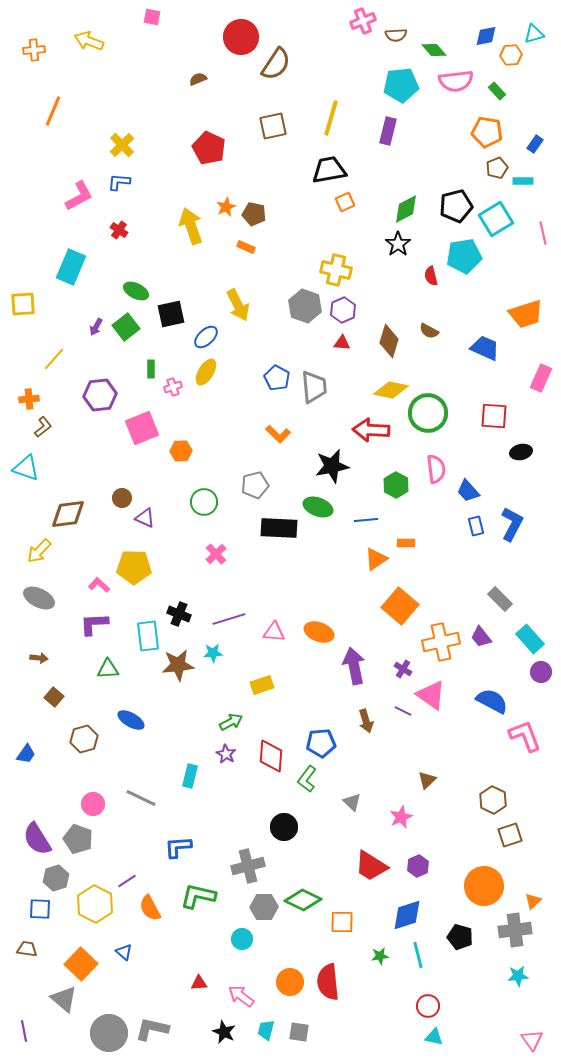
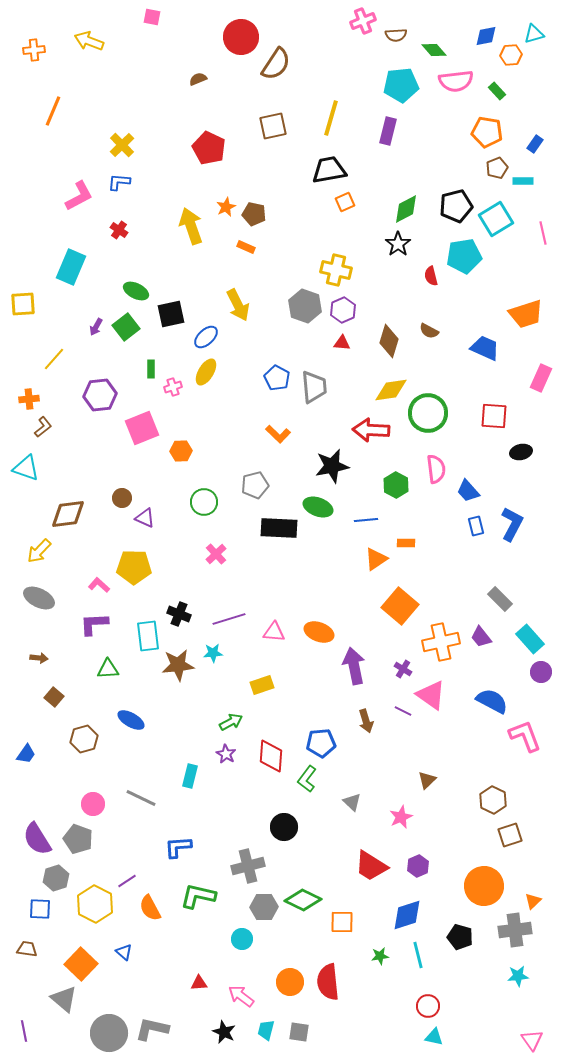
yellow diamond at (391, 390): rotated 20 degrees counterclockwise
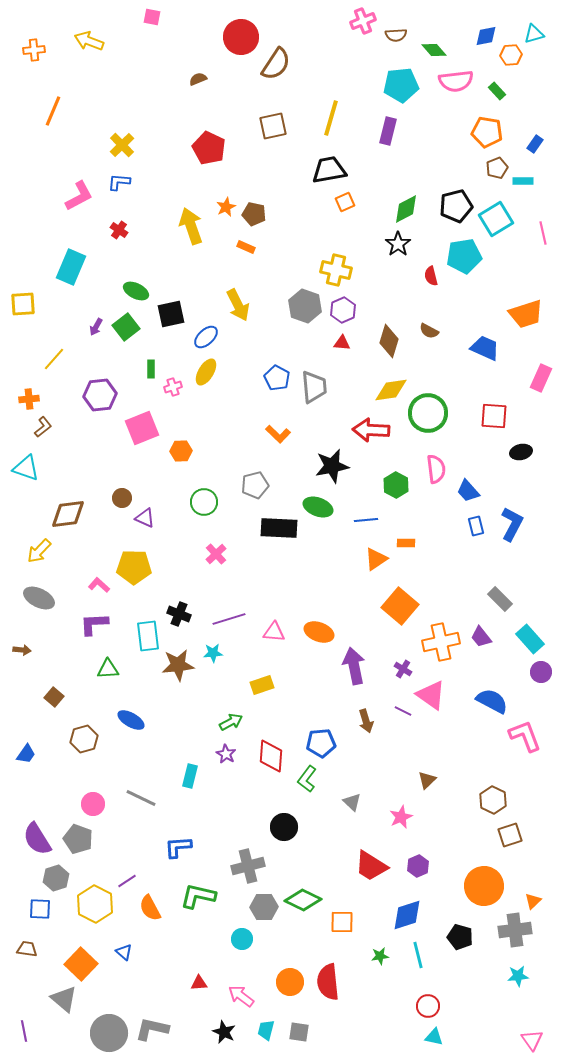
brown arrow at (39, 658): moved 17 px left, 8 px up
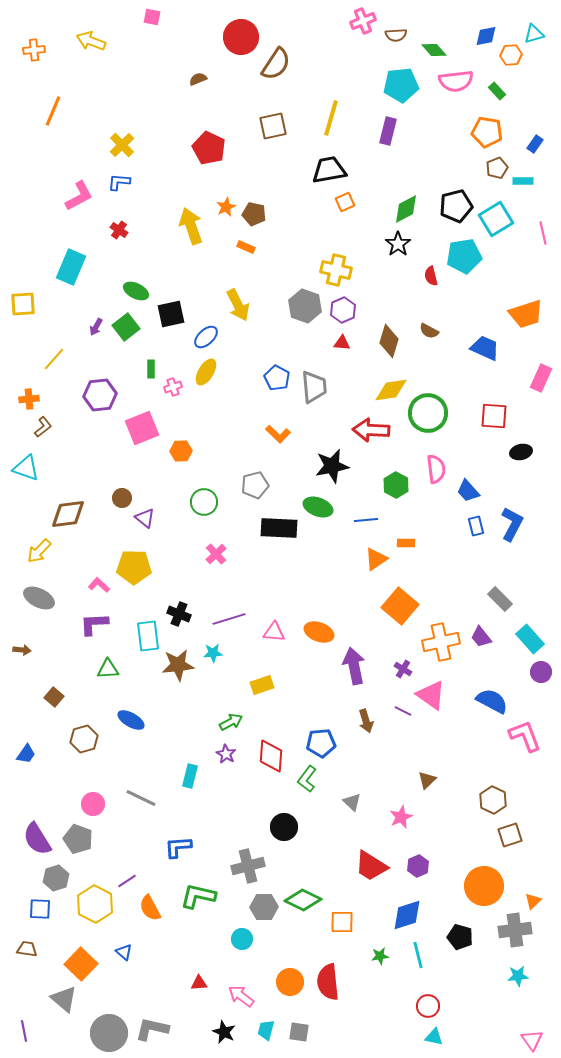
yellow arrow at (89, 41): moved 2 px right
purple triangle at (145, 518): rotated 15 degrees clockwise
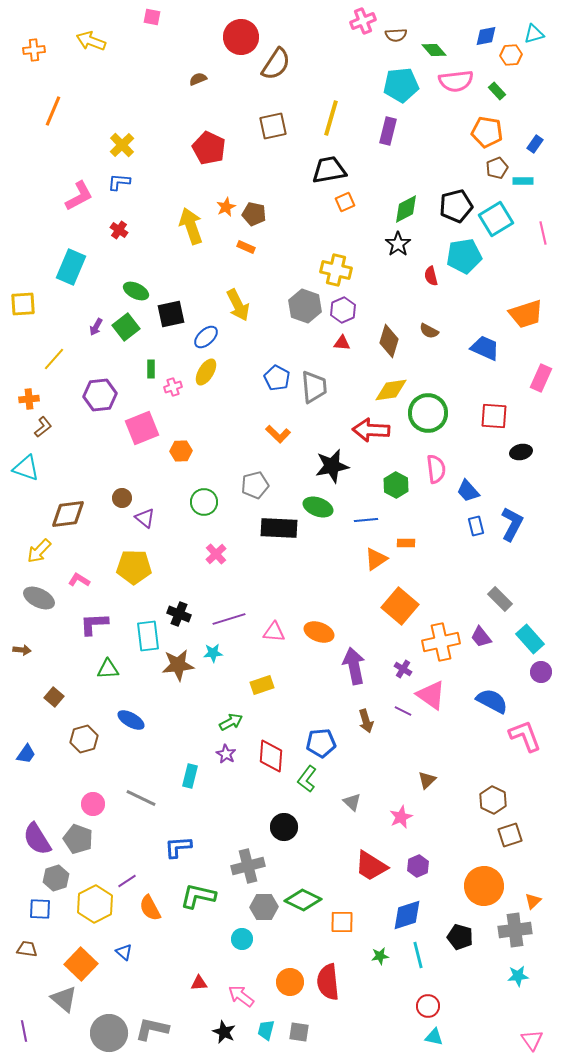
pink L-shape at (99, 585): moved 20 px left, 5 px up; rotated 10 degrees counterclockwise
yellow hexagon at (95, 904): rotated 6 degrees clockwise
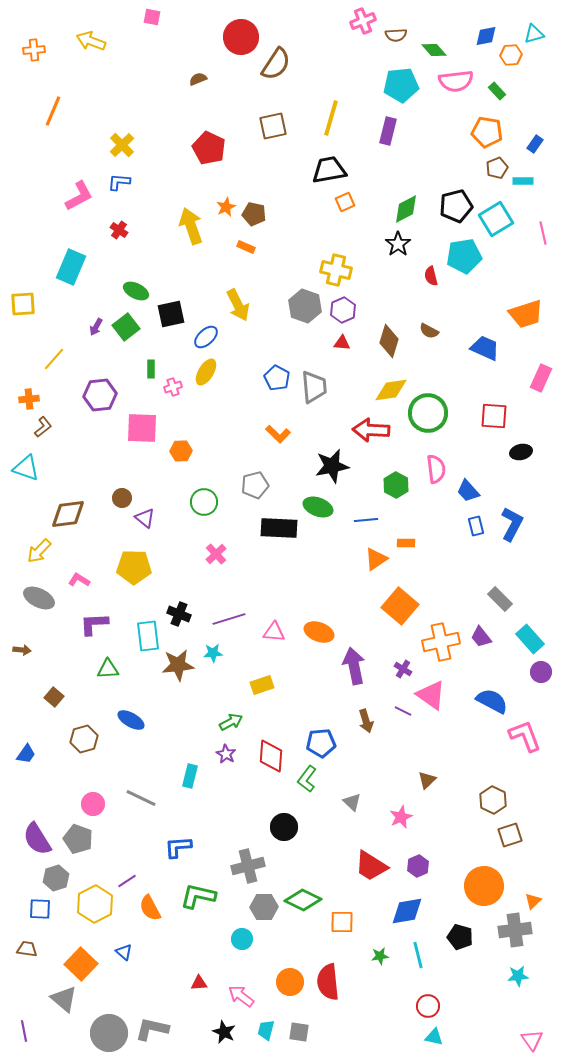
pink square at (142, 428): rotated 24 degrees clockwise
blue diamond at (407, 915): moved 4 px up; rotated 8 degrees clockwise
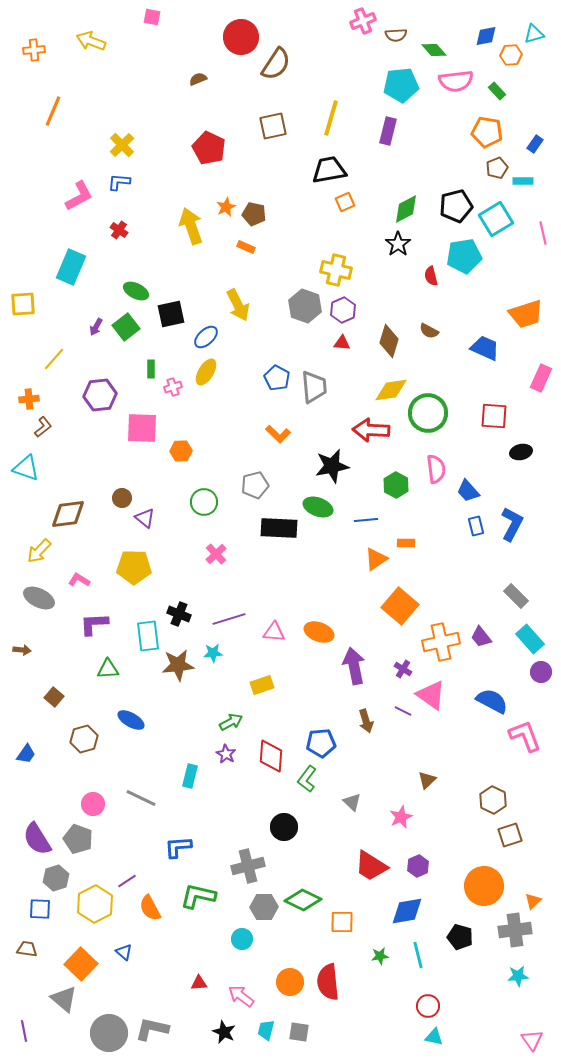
gray rectangle at (500, 599): moved 16 px right, 3 px up
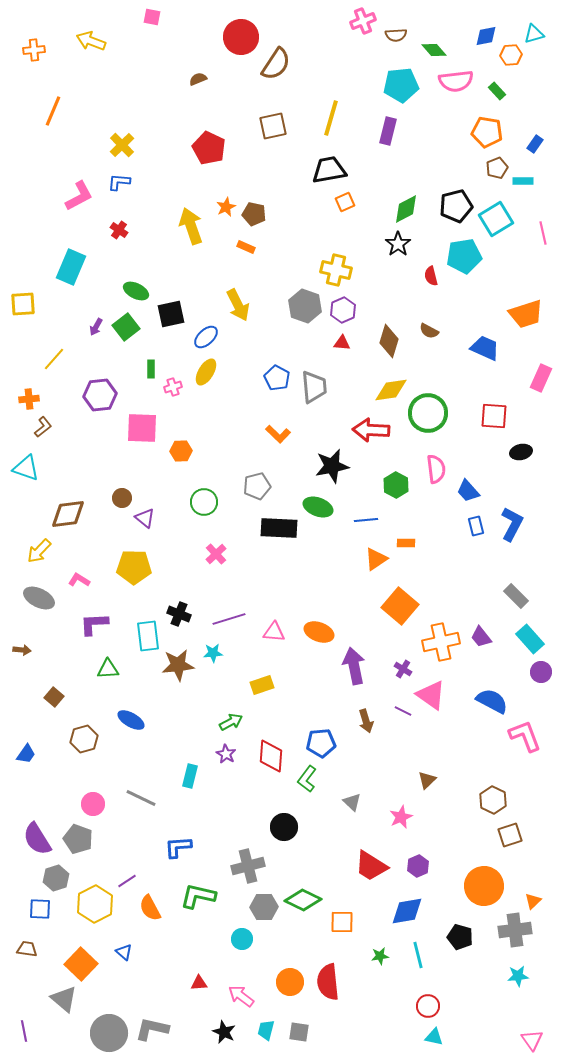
gray pentagon at (255, 485): moved 2 px right, 1 px down
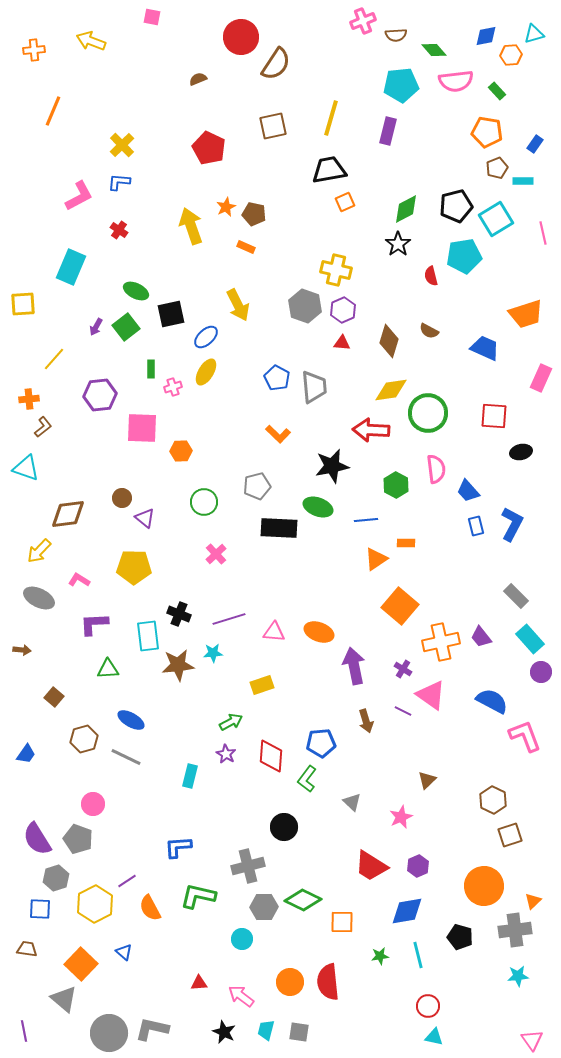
gray line at (141, 798): moved 15 px left, 41 px up
